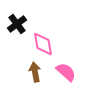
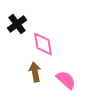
pink semicircle: moved 8 px down
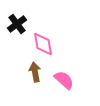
pink semicircle: moved 2 px left
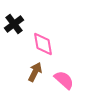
black cross: moved 3 px left
brown arrow: rotated 36 degrees clockwise
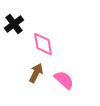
brown arrow: moved 1 px right, 1 px down
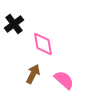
brown arrow: moved 3 px left, 1 px down
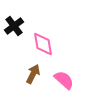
black cross: moved 2 px down
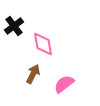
pink semicircle: moved 4 px down; rotated 80 degrees counterclockwise
